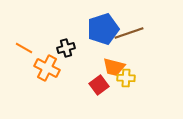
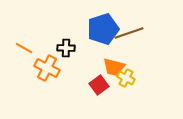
black cross: rotated 18 degrees clockwise
yellow cross: rotated 24 degrees clockwise
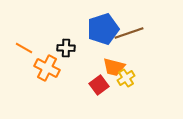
yellow cross: rotated 30 degrees clockwise
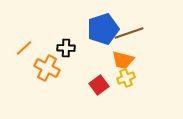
orange line: rotated 72 degrees counterclockwise
orange trapezoid: moved 9 px right, 7 px up
yellow cross: rotated 12 degrees clockwise
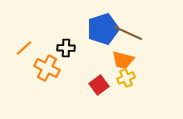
brown line: moved 1 px left; rotated 44 degrees clockwise
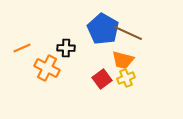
blue pentagon: rotated 24 degrees counterclockwise
orange line: moved 2 px left; rotated 18 degrees clockwise
red square: moved 3 px right, 6 px up
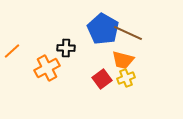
orange line: moved 10 px left, 3 px down; rotated 18 degrees counterclockwise
orange cross: rotated 35 degrees clockwise
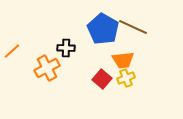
brown line: moved 5 px right, 6 px up
orange trapezoid: rotated 20 degrees counterclockwise
red square: rotated 12 degrees counterclockwise
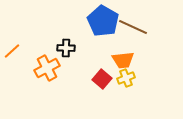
blue pentagon: moved 8 px up
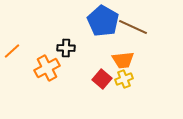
yellow cross: moved 2 px left, 1 px down
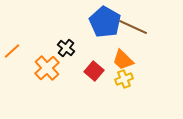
blue pentagon: moved 2 px right, 1 px down
black cross: rotated 36 degrees clockwise
orange trapezoid: rotated 50 degrees clockwise
orange cross: rotated 15 degrees counterclockwise
red square: moved 8 px left, 8 px up
